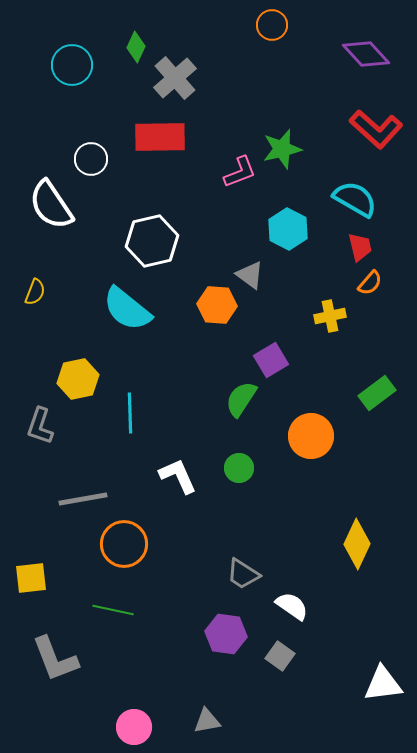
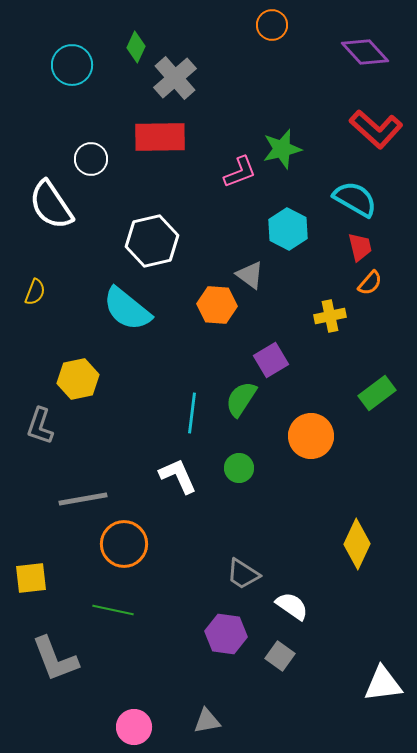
purple diamond at (366, 54): moved 1 px left, 2 px up
cyan line at (130, 413): moved 62 px right; rotated 9 degrees clockwise
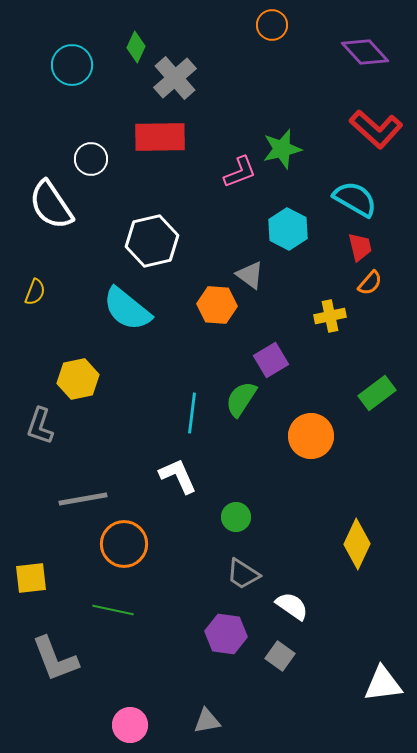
green circle at (239, 468): moved 3 px left, 49 px down
pink circle at (134, 727): moved 4 px left, 2 px up
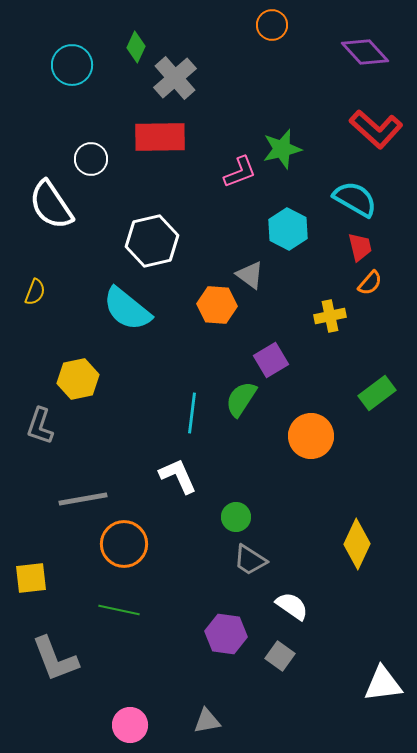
gray trapezoid at (243, 574): moved 7 px right, 14 px up
green line at (113, 610): moved 6 px right
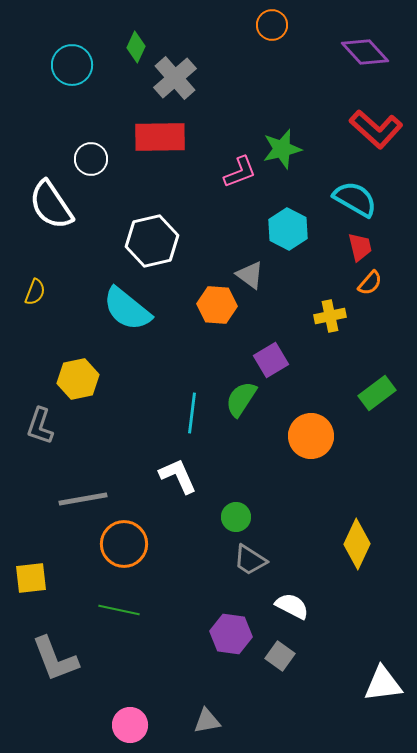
white semicircle at (292, 606): rotated 8 degrees counterclockwise
purple hexagon at (226, 634): moved 5 px right
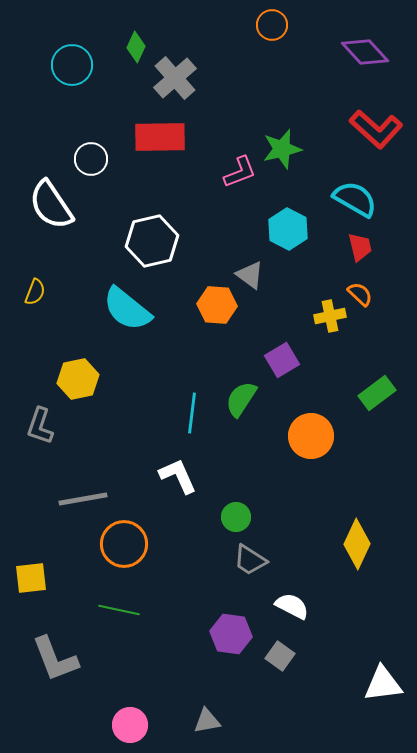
orange semicircle at (370, 283): moved 10 px left, 11 px down; rotated 88 degrees counterclockwise
purple square at (271, 360): moved 11 px right
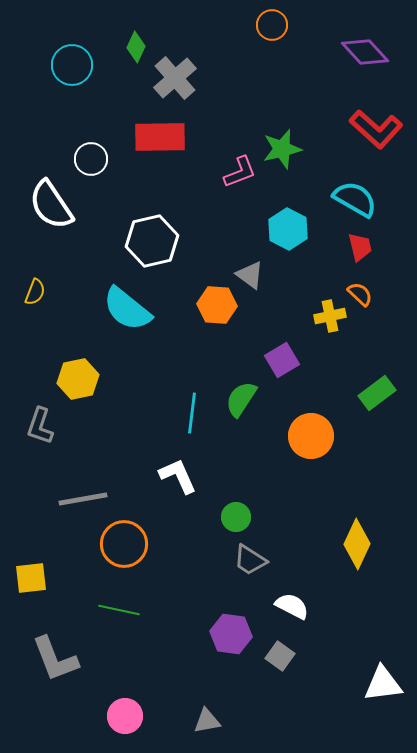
pink circle at (130, 725): moved 5 px left, 9 px up
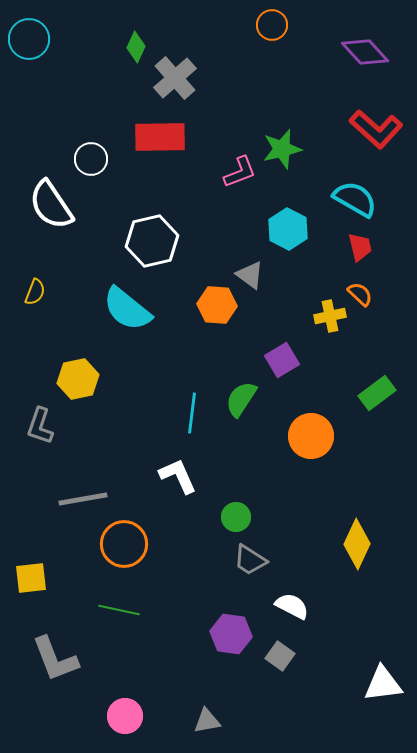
cyan circle at (72, 65): moved 43 px left, 26 px up
